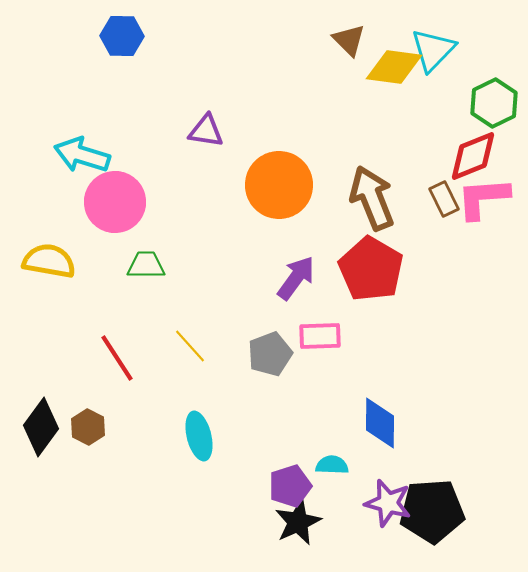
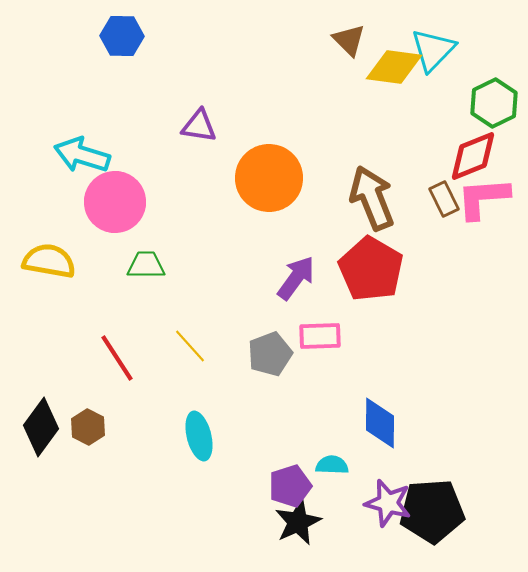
purple triangle: moved 7 px left, 5 px up
orange circle: moved 10 px left, 7 px up
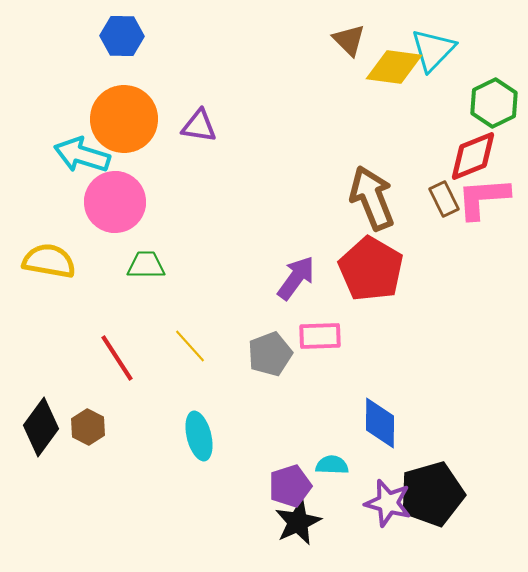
orange circle: moved 145 px left, 59 px up
black pentagon: moved 17 px up; rotated 12 degrees counterclockwise
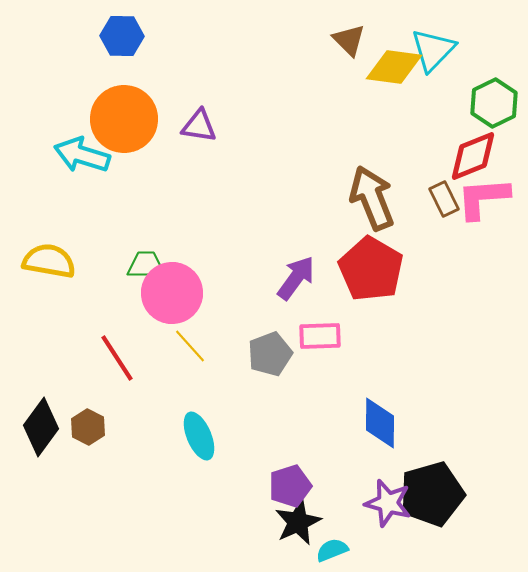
pink circle: moved 57 px right, 91 px down
cyan ellipse: rotated 9 degrees counterclockwise
cyan semicircle: moved 85 px down; rotated 24 degrees counterclockwise
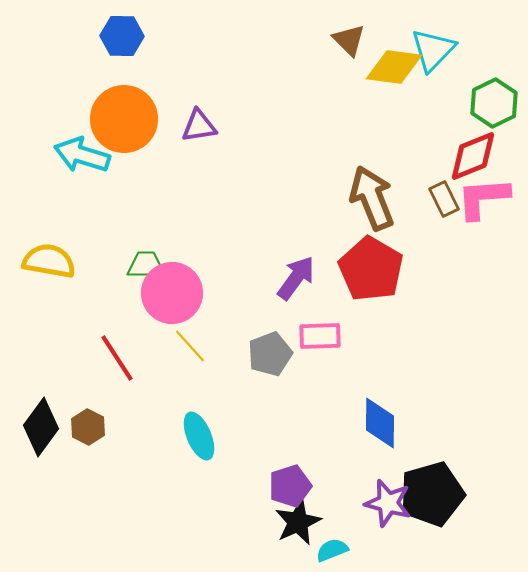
purple triangle: rotated 18 degrees counterclockwise
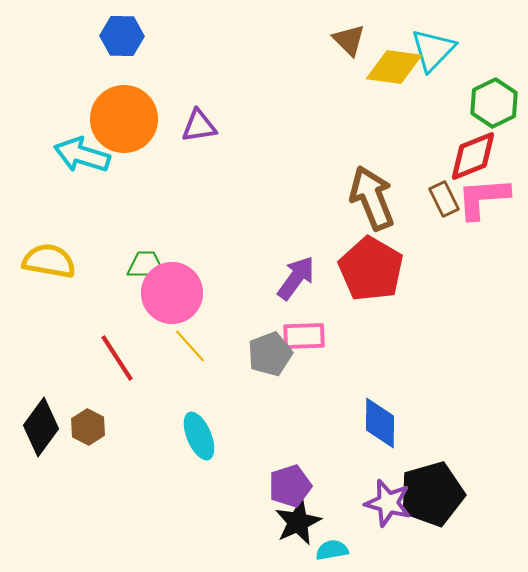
pink rectangle: moved 16 px left
cyan semicircle: rotated 12 degrees clockwise
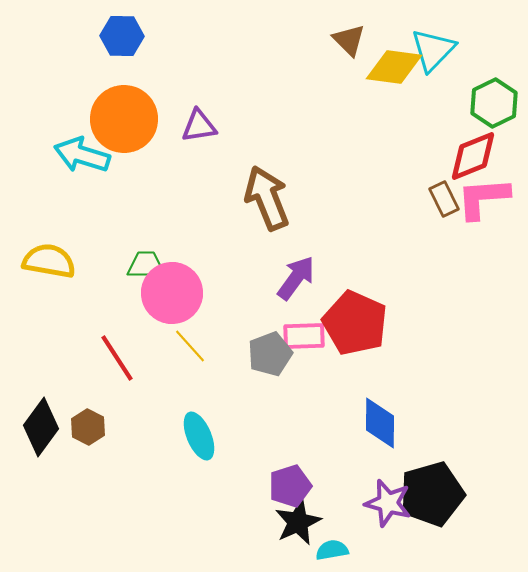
brown arrow: moved 105 px left
red pentagon: moved 16 px left, 54 px down; rotated 6 degrees counterclockwise
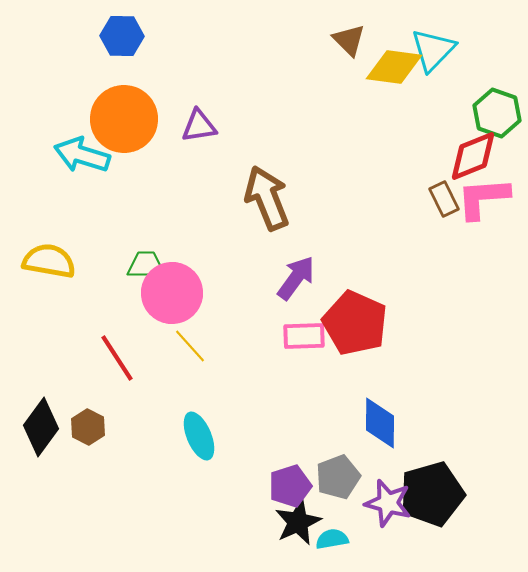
green hexagon: moved 3 px right, 10 px down; rotated 15 degrees counterclockwise
gray pentagon: moved 68 px right, 123 px down
cyan semicircle: moved 11 px up
